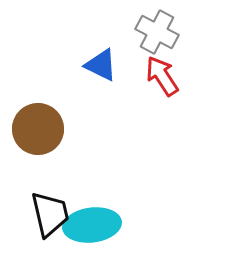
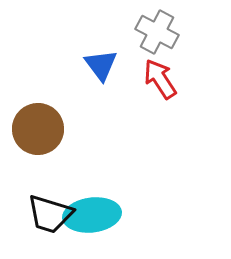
blue triangle: rotated 27 degrees clockwise
red arrow: moved 2 px left, 3 px down
black trapezoid: rotated 120 degrees clockwise
cyan ellipse: moved 10 px up
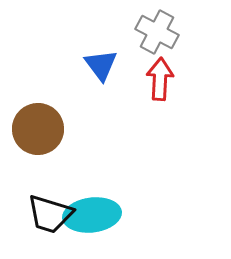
red arrow: rotated 36 degrees clockwise
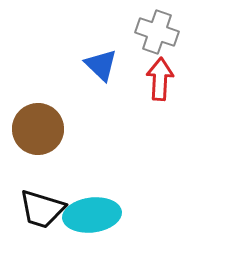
gray cross: rotated 9 degrees counterclockwise
blue triangle: rotated 9 degrees counterclockwise
black trapezoid: moved 8 px left, 5 px up
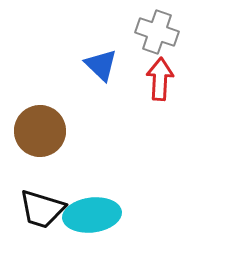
brown circle: moved 2 px right, 2 px down
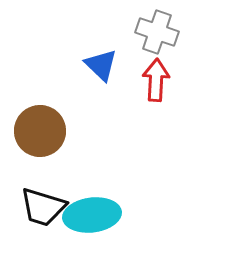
red arrow: moved 4 px left, 1 px down
black trapezoid: moved 1 px right, 2 px up
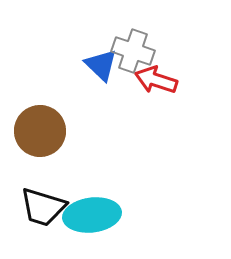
gray cross: moved 24 px left, 19 px down
red arrow: rotated 75 degrees counterclockwise
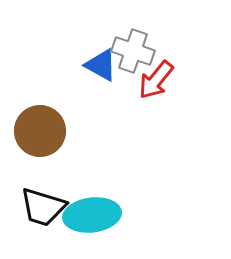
blue triangle: rotated 15 degrees counterclockwise
red arrow: rotated 69 degrees counterclockwise
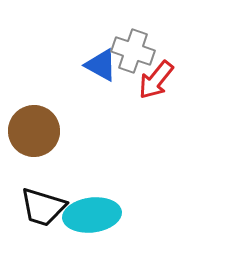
brown circle: moved 6 px left
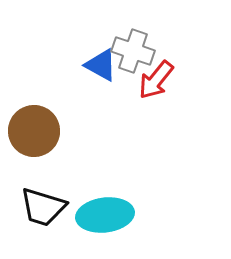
cyan ellipse: moved 13 px right
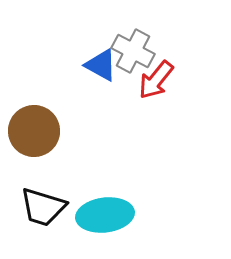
gray cross: rotated 9 degrees clockwise
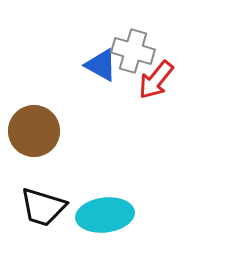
gray cross: rotated 12 degrees counterclockwise
